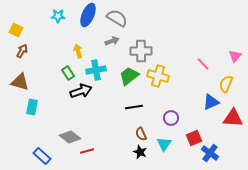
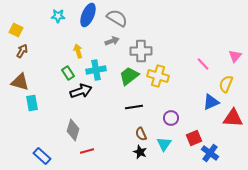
cyan rectangle: moved 4 px up; rotated 21 degrees counterclockwise
gray diamond: moved 3 px right, 7 px up; rotated 70 degrees clockwise
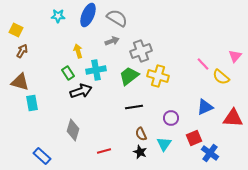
gray cross: rotated 20 degrees counterclockwise
yellow semicircle: moved 5 px left, 7 px up; rotated 72 degrees counterclockwise
blue triangle: moved 6 px left, 5 px down
red line: moved 17 px right
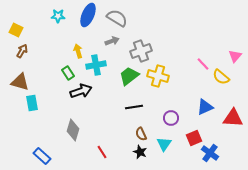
cyan cross: moved 5 px up
red line: moved 2 px left, 1 px down; rotated 72 degrees clockwise
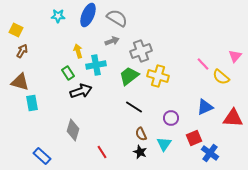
black line: rotated 42 degrees clockwise
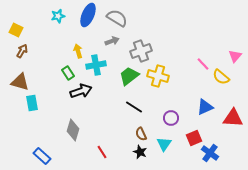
cyan star: rotated 16 degrees counterclockwise
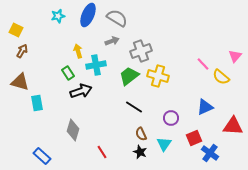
cyan rectangle: moved 5 px right
red triangle: moved 8 px down
